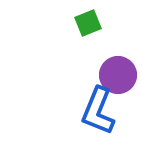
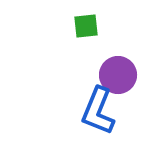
green square: moved 2 px left, 3 px down; rotated 16 degrees clockwise
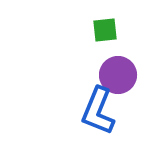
green square: moved 19 px right, 4 px down
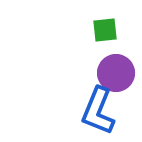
purple circle: moved 2 px left, 2 px up
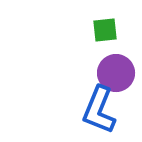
blue L-shape: moved 1 px right, 1 px up
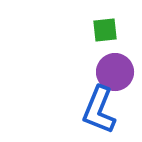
purple circle: moved 1 px left, 1 px up
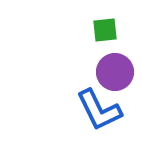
blue L-shape: rotated 48 degrees counterclockwise
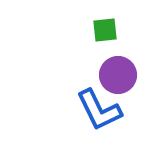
purple circle: moved 3 px right, 3 px down
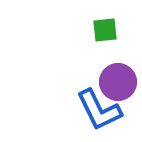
purple circle: moved 7 px down
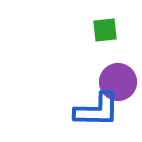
blue L-shape: moved 2 px left; rotated 63 degrees counterclockwise
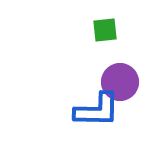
purple circle: moved 2 px right
